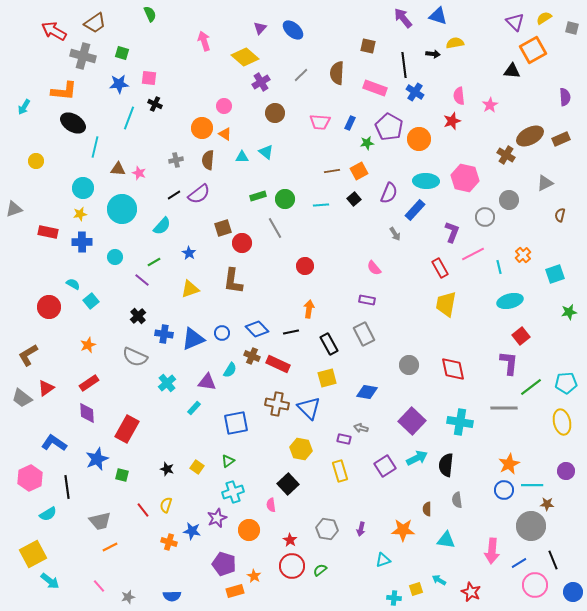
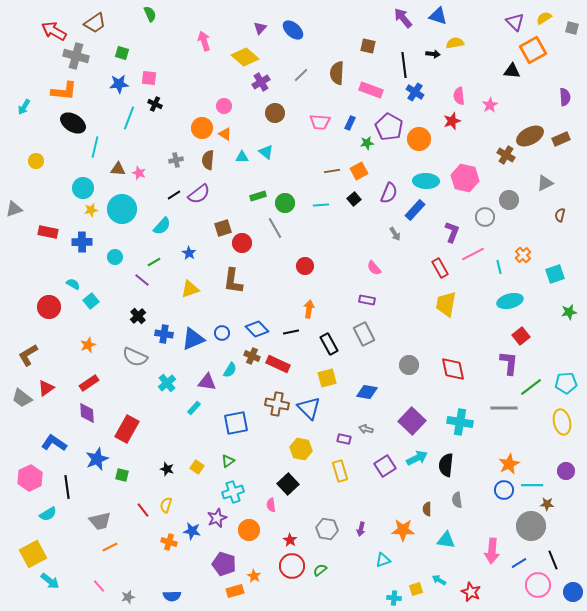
gray cross at (83, 56): moved 7 px left
pink rectangle at (375, 88): moved 4 px left, 2 px down
green circle at (285, 199): moved 4 px down
yellow star at (80, 214): moved 11 px right, 4 px up
gray arrow at (361, 428): moved 5 px right, 1 px down
pink circle at (535, 585): moved 3 px right
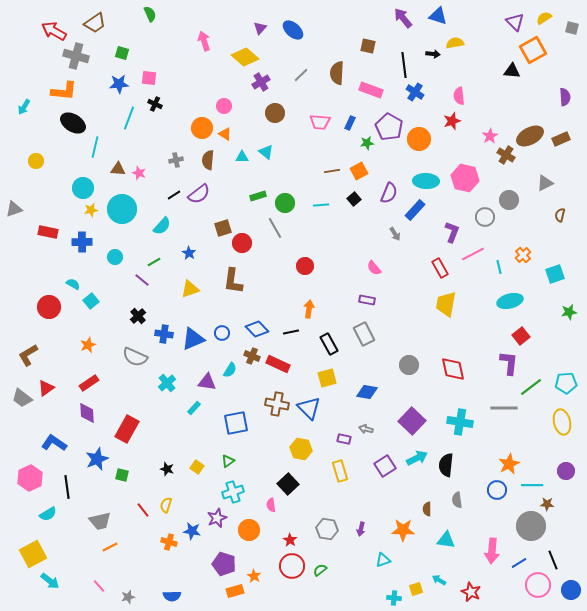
pink star at (490, 105): moved 31 px down
blue circle at (504, 490): moved 7 px left
blue circle at (573, 592): moved 2 px left, 2 px up
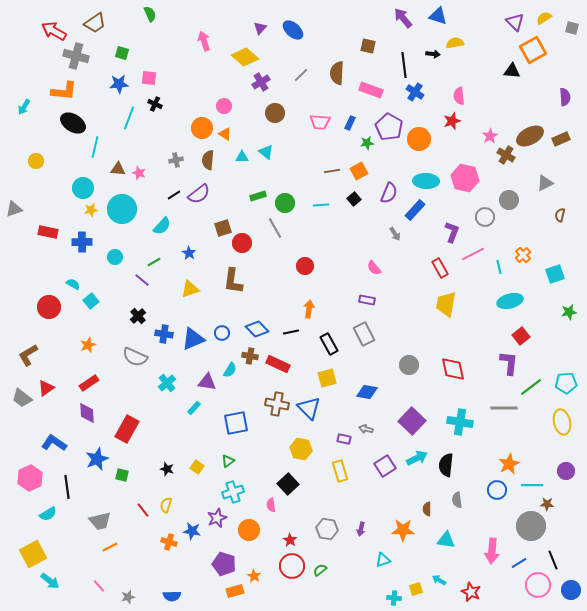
brown cross at (252, 356): moved 2 px left; rotated 14 degrees counterclockwise
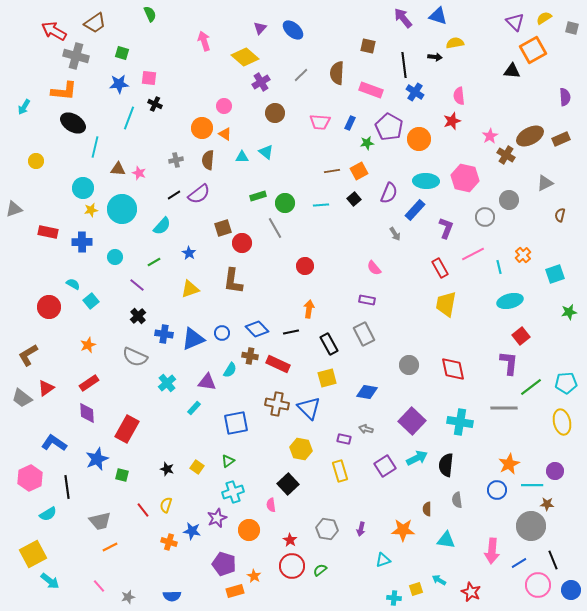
black arrow at (433, 54): moved 2 px right, 3 px down
purple L-shape at (452, 232): moved 6 px left, 4 px up
purple line at (142, 280): moved 5 px left, 5 px down
purple circle at (566, 471): moved 11 px left
